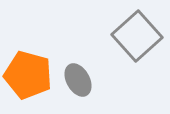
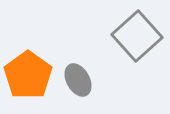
orange pentagon: rotated 21 degrees clockwise
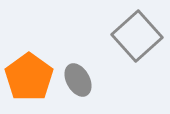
orange pentagon: moved 1 px right, 2 px down
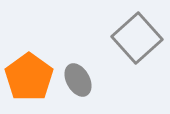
gray square: moved 2 px down
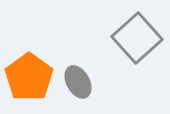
gray ellipse: moved 2 px down
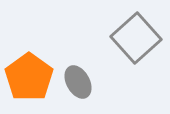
gray square: moved 1 px left
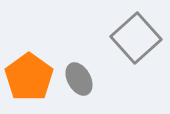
gray ellipse: moved 1 px right, 3 px up
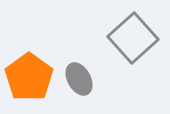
gray square: moved 3 px left
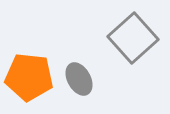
orange pentagon: rotated 30 degrees counterclockwise
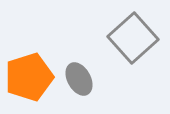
orange pentagon: rotated 24 degrees counterclockwise
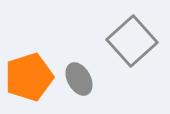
gray square: moved 1 px left, 3 px down
